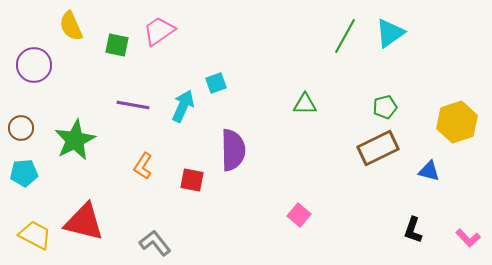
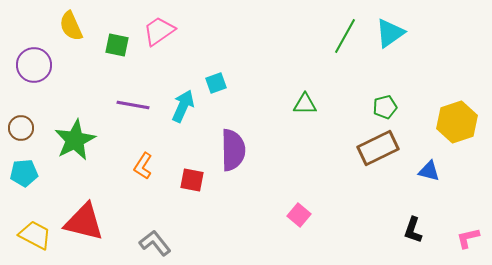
pink L-shape: rotated 120 degrees clockwise
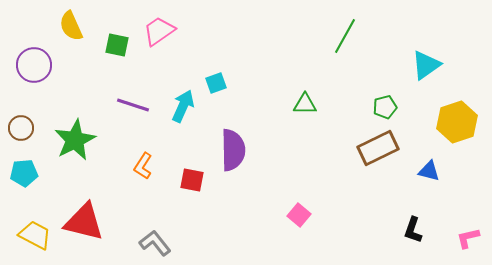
cyan triangle: moved 36 px right, 32 px down
purple line: rotated 8 degrees clockwise
